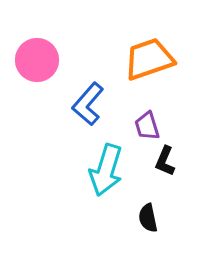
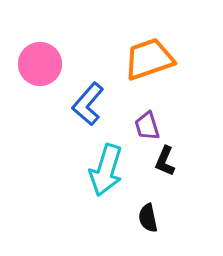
pink circle: moved 3 px right, 4 px down
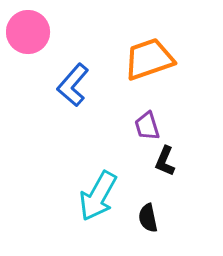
pink circle: moved 12 px left, 32 px up
blue L-shape: moved 15 px left, 19 px up
cyan arrow: moved 8 px left, 26 px down; rotated 12 degrees clockwise
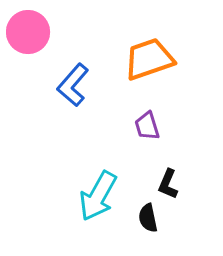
black L-shape: moved 3 px right, 23 px down
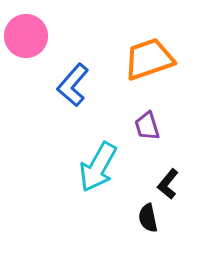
pink circle: moved 2 px left, 4 px down
black L-shape: rotated 16 degrees clockwise
cyan arrow: moved 29 px up
